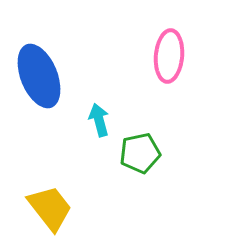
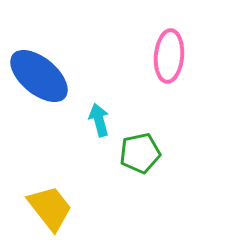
blue ellipse: rotated 28 degrees counterclockwise
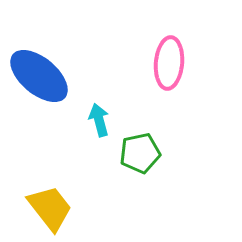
pink ellipse: moved 7 px down
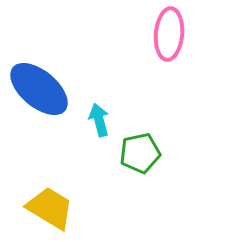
pink ellipse: moved 29 px up
blue ellipse: moved 13 px down
yellow trapezoid: rotated 21 degrees counterclockwise
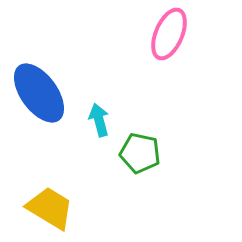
pink ellipse: rotated 18 degrees clockwise
blue ellipse: moved 4 px down; rotated 14 degrees clockwise
green pentagon: rotated 24 degrees clockwise
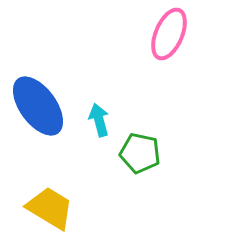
blue ellipse: moved 1 px left, 13 px down
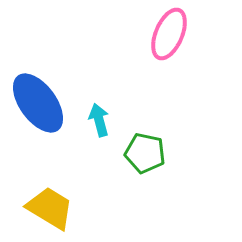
blue ellipse: moved 3 px up
green pentagon: moved 5 px right
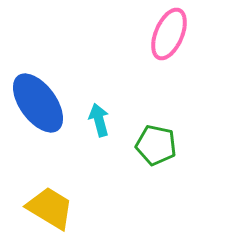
green pentagon: moved 11 px right, 8 px up
